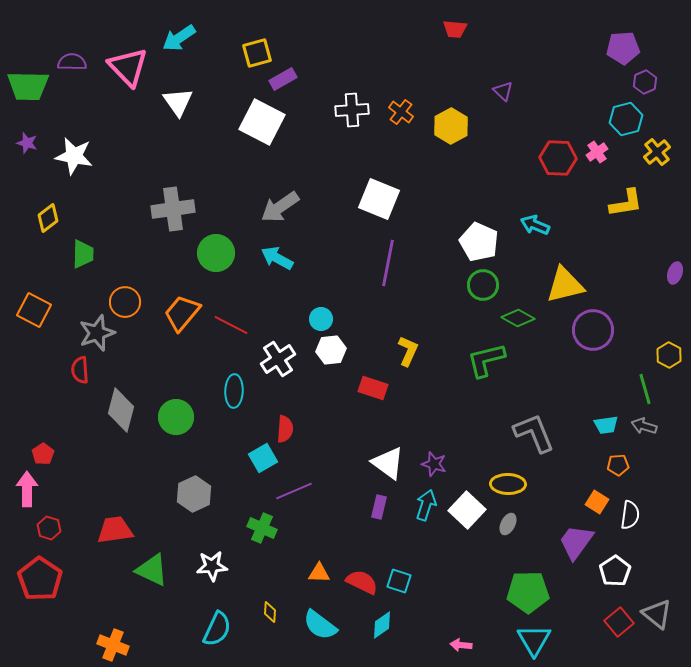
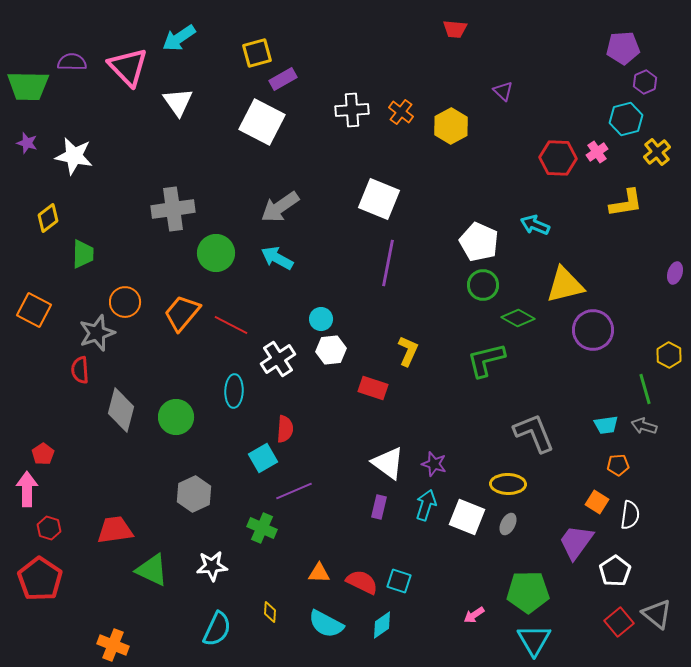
white square at (467, 510): moved 7 px down; rotated 21 degrees counterclockwise
cyan semicircle at (320, 625): moved 6 px right, 1 px up; rotated 9 degrees counterclockwise
pink arrow at (461, 645): moved 13 px right, 30 px up; rotated 40 degrees counterclockwise
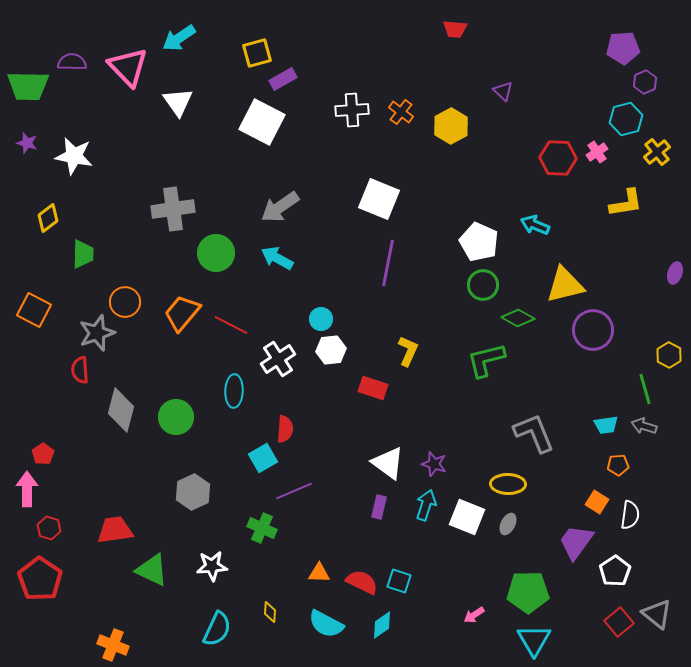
gray hexagon at (194, 494): moved 1 px left, 2 px up
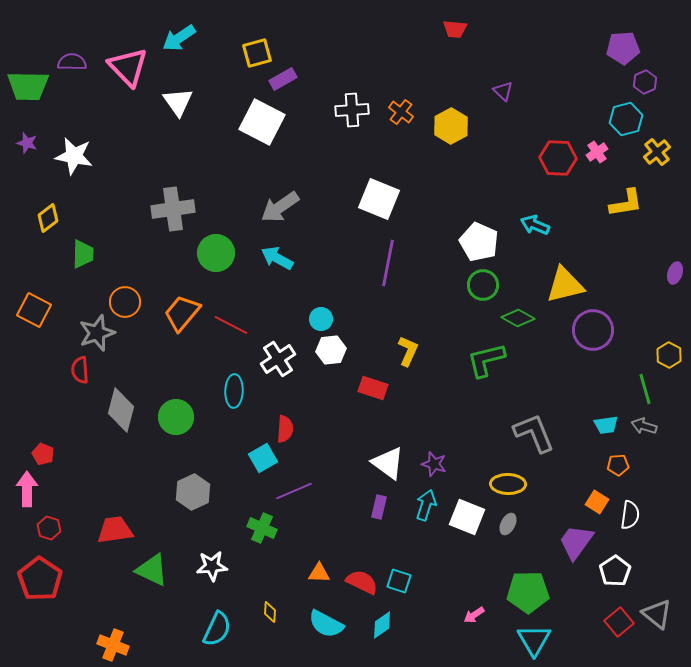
red pentagon at (43, 454): rotated 15 degrees counterclockwise
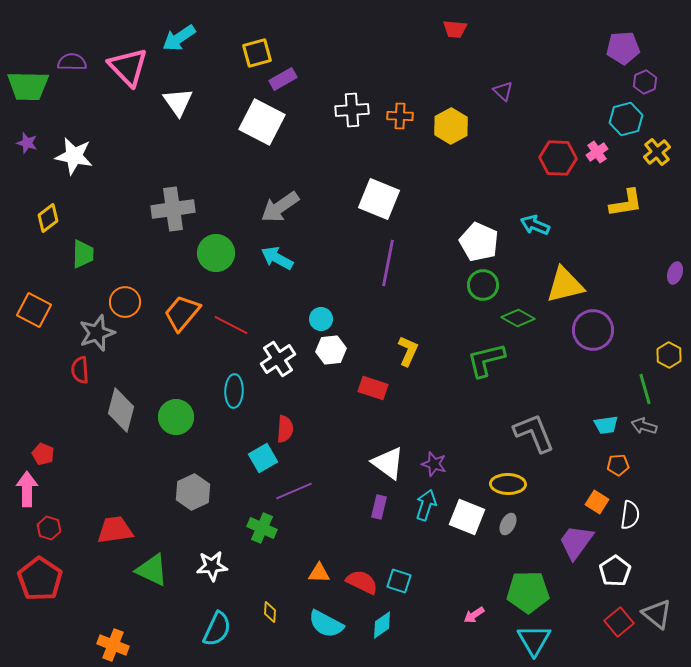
orange cross at (401, 112): moved 1 px left, 4 px down; rotated 35 degrees counterclockwise
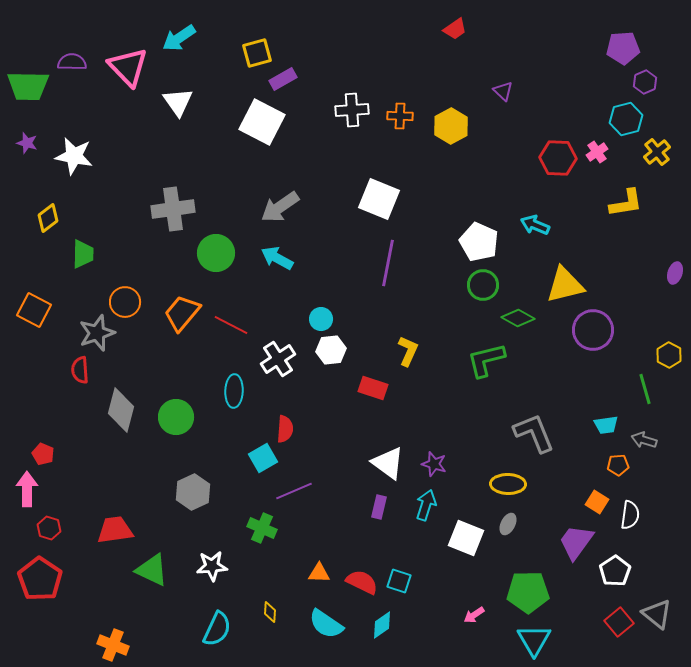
red trapezoid at (455, 29): rotated 40 degrees counterclockwise
gray arrow at (644, 426): moved 14 px down
white square at (467, 517): moved 1 px left, 21 px down
cyan semicircle at (326, 624): rotated 6 degrees clockwise
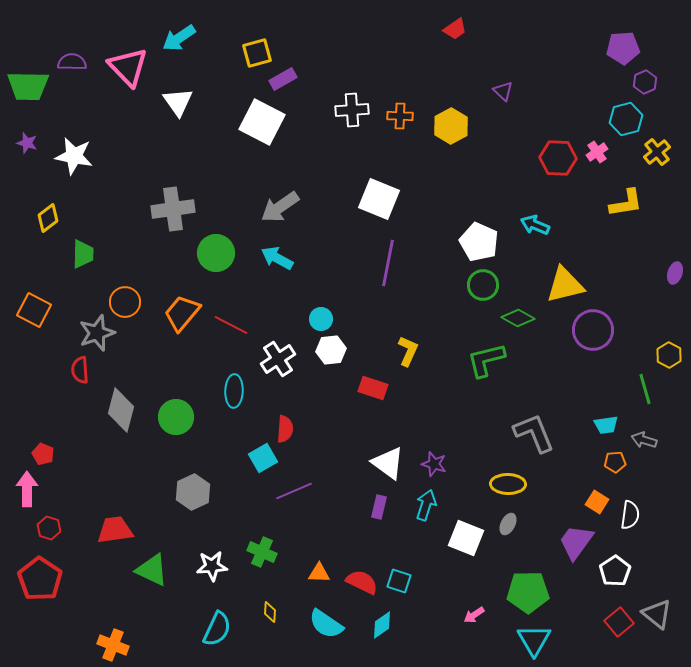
orange pentagon at (618, 465): moved 3 px left, 3 px up
green cross at (262, 528): moved 24 px down
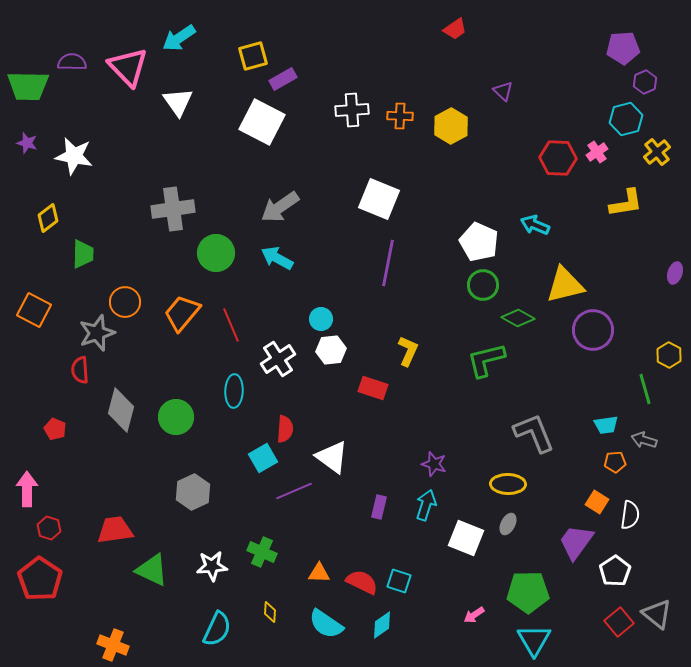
yellow square at (257, 53): moved 4 px left, 3 px down
red line at (231, 325): rotated 40 degrees clockwise
red pentagon at (43, 454): moved 12 px right, 25 px up
white triangle at (388, 463): moved 56 px left, 6 px up
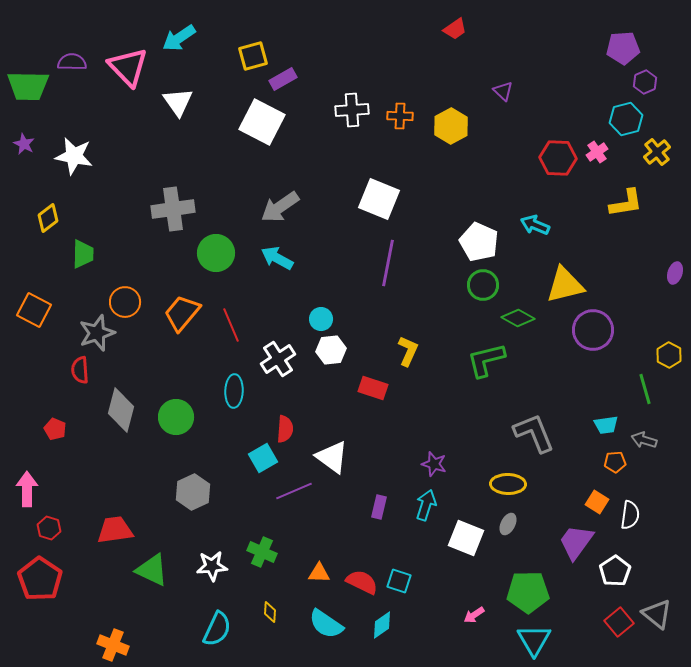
purple star at (27, 143): moved 3 px left, 1 px down; rotated 10 degrees clockwise
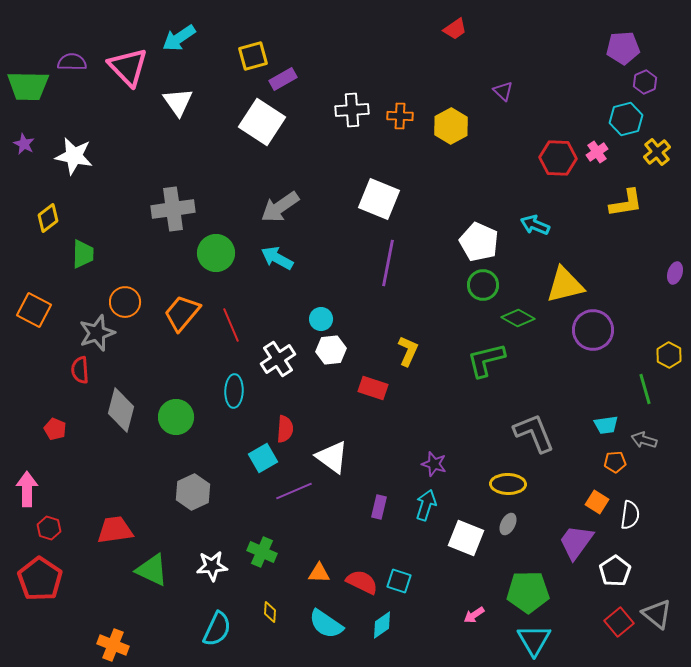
white square at (262, 122): rotated 6 degrees clockwise
